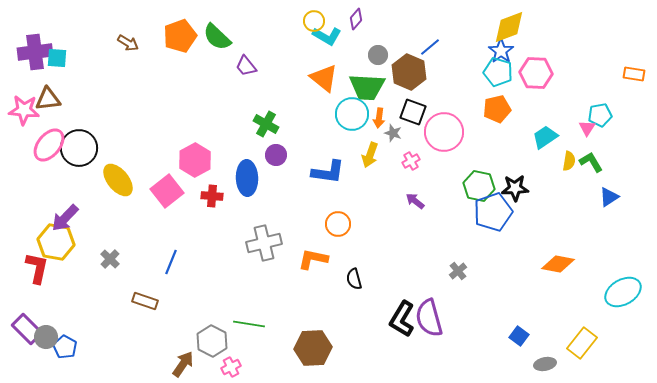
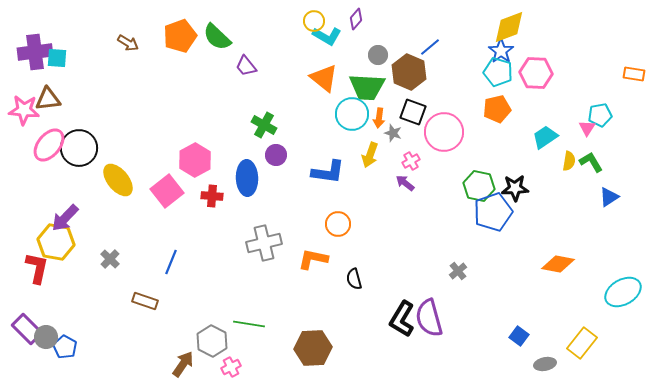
green cross at (266, 124): moved 2 px left, 1 px down
purple arrow at (415, 201): moved 10 px left, 18 px up
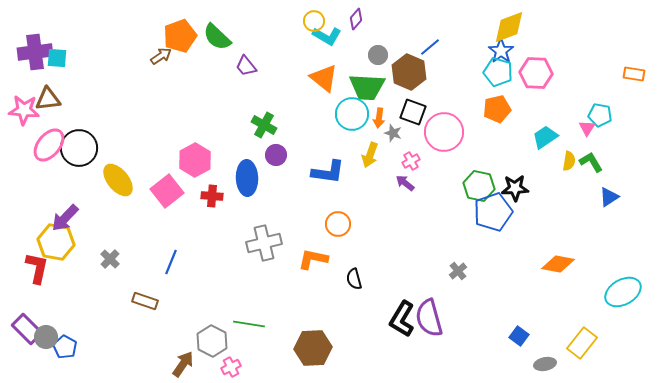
brown arrow at (128, 43): moved 33 px right, 13 px down; rotated 65 degrees counterclockwise
cyan pentagon at (600, 115): rotated 20 degrees clockwise
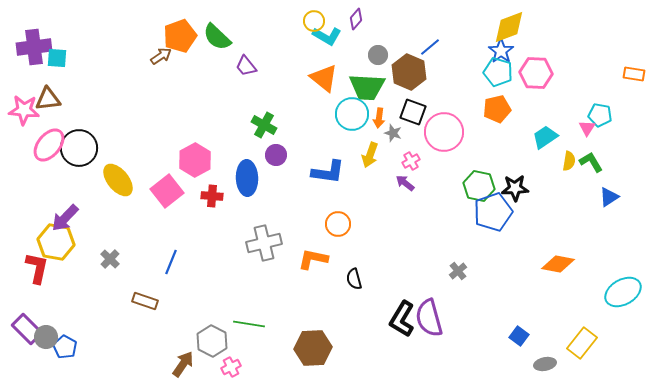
purple cross at (35, 52): moved 1 px left, 5 px up
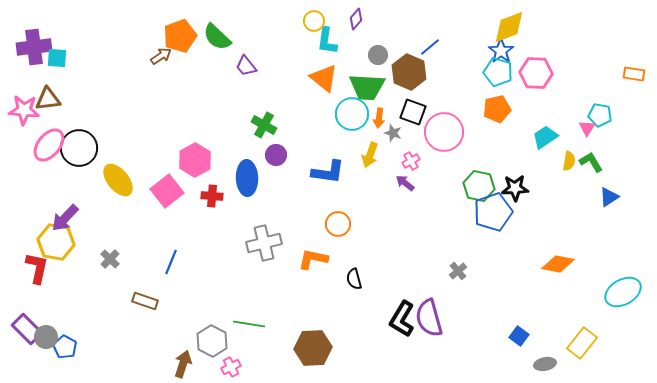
cyan L-shape at (327, 36): moved 5 px down; rotated 68 degrees clockwise
brown arrow at (183, 364): rotated 16 degrees counterclockwise
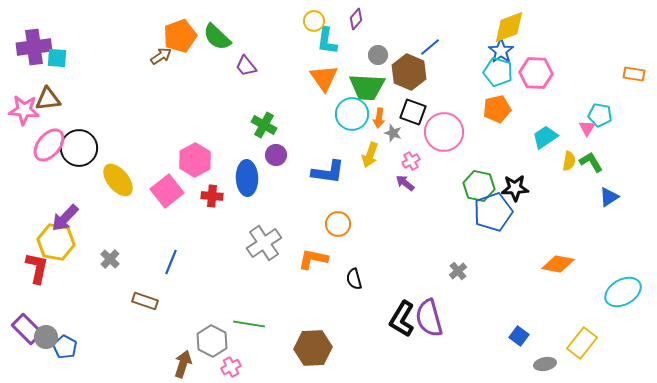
orange triangle at (324, 78): rotated 16 degrees clockwise
gray cross at (264, 243): rotated 20 degrees counterclockwise
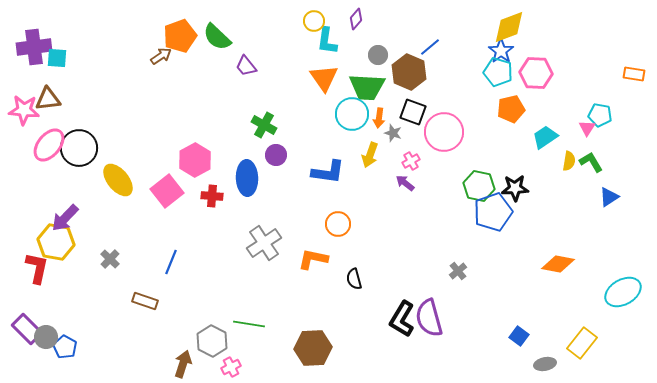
orange pentagon at (497, 109): moved 14 px right
